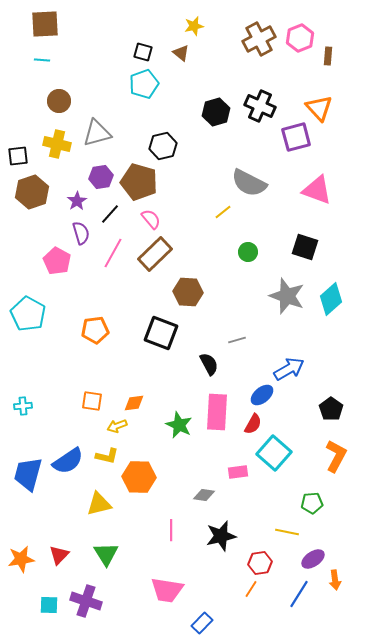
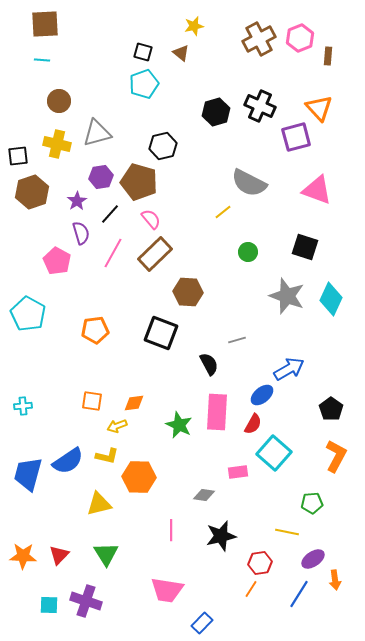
cyan diamond at (331, 299): rotated 24 degrees counterclockwise
orange star at (21, 559): moved 2 px right, 3 px up; rotated 12 degrees clockwise
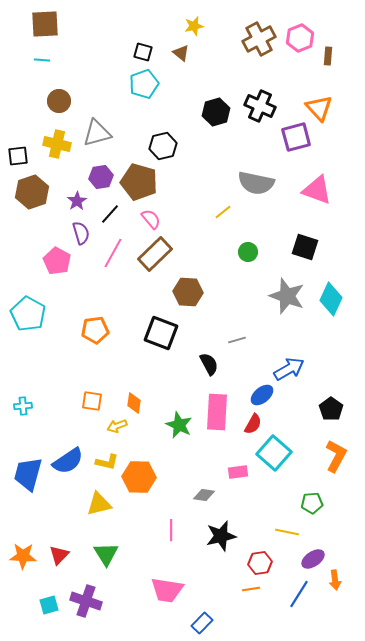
gray semicircle at (249, 183): moved 7 px right; rotated 15 degrees counterclockwise
orange diamond at (134, 403): rotated 75 degrees counterclockwise
yellow L-shape at (107, 456): moved 6 px down
orange line at (251, 589): rotated 48 degrees clockwise
cyan square at (49, 605): rotated 18 degrees counterclockwise
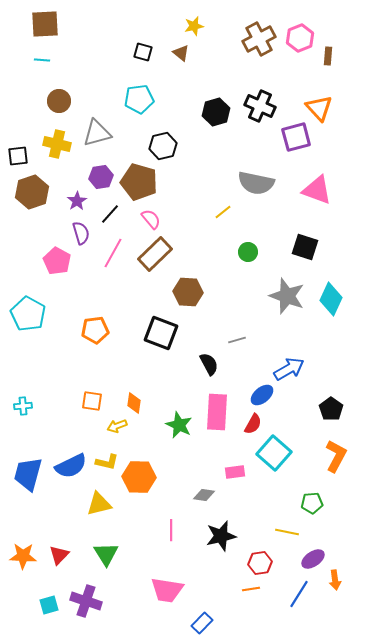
cyan pentagon at (144, 84): moved 5 px left, 15 px down; rotated 12 degrees clockwise
blue semicircle at (68, 461): moved 3 px right, 5 px down; rotated 8 degrees clockwise
pink rectangle at (238, 472): moved 3 px left
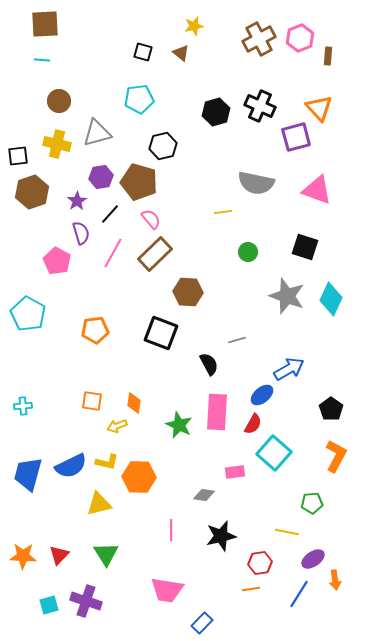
yellow line at (223, 212): rotated 30 degrees clockwise
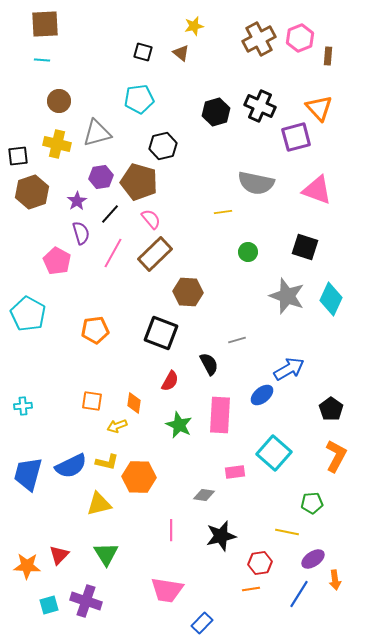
pink rectangle at (217, 412): moved 3 px right, 3 px down
red semicircle at (253, 424): moved 83 px left, 43 px up
orange star at (23, 556): moved 4 px right, 10 px down
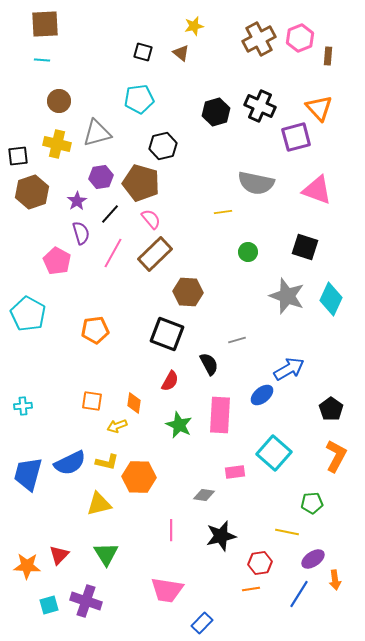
brown pentagon at (139, 182): moved 2 px right, 1 px down
black square at (161, 333): moved 6 px right, 1 px down
blue semicircle at (71, 466): moved 1 px left, 3 px up
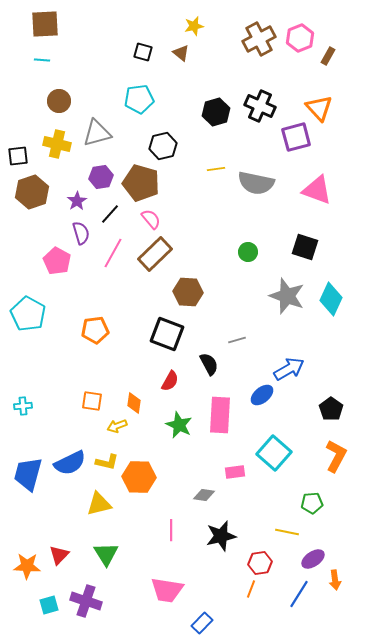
brown rectangle at (328, 56): rotated 24 degrees clockwise
yellow line at (223, 212): moved 7 px left, 43 px up
orange line at (251, 589): rotated 60 degrees counterclockwise
